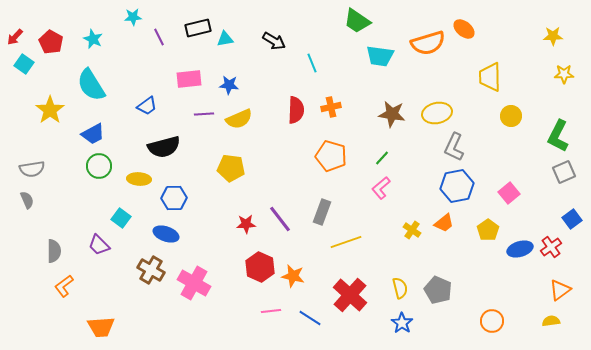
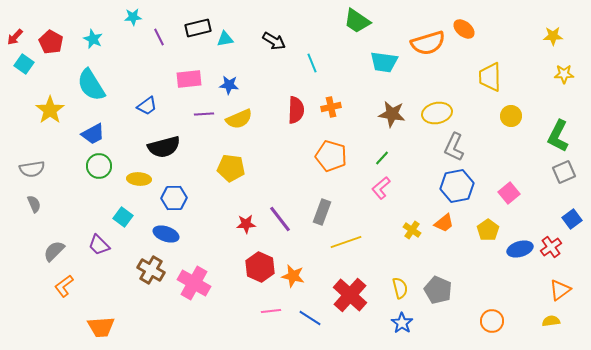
cyan trapezoid at (380, 56): moved 4 px right, 6 px down
gray semicircle at (27, 200): moved 7 px right, 4 px down
cyan square at (121, 218): moved 2 px right, 1 px up
gray semicircle at (54, 251): rotated 135 degrees counterclockwise
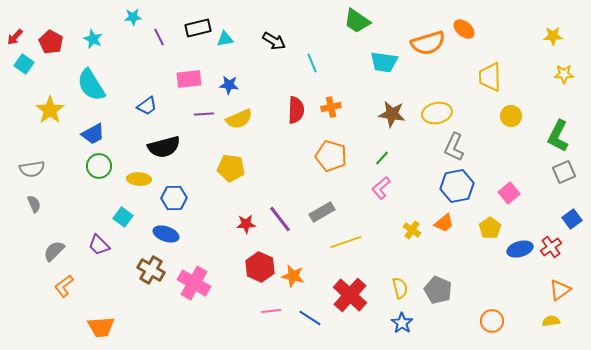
gray rectangle at (322, 212): rotated 40 degrees clockwise
yellow pentagon at (488, 230): moved 2 px right, 2 px up
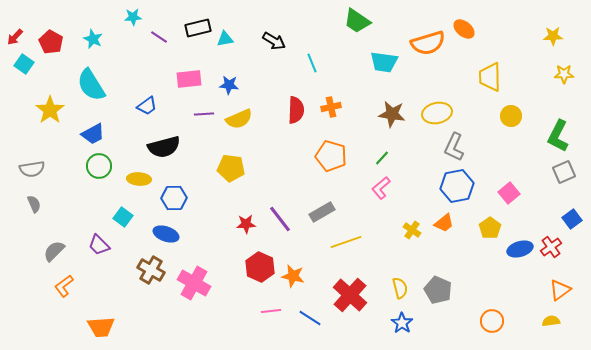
purple line at (159, 37): rotated 30 degrees counterclockwise
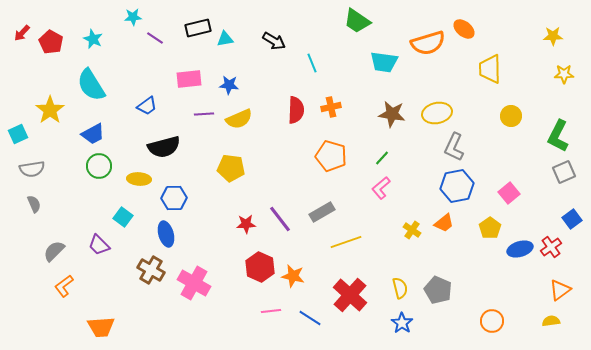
red arrow at (15, 37): moved 7 px right, 4 px up
purple line at (159, 37): moved 4 px left, 1 px down
cyan square at (24, 64): moved 6 px left, 70 px down; rotated 30 degrees clockwise
yellow trapezoid at (490, 77): moved 8 px up
blue ellipse at (166, 234): rotated 55 degrees clockwise
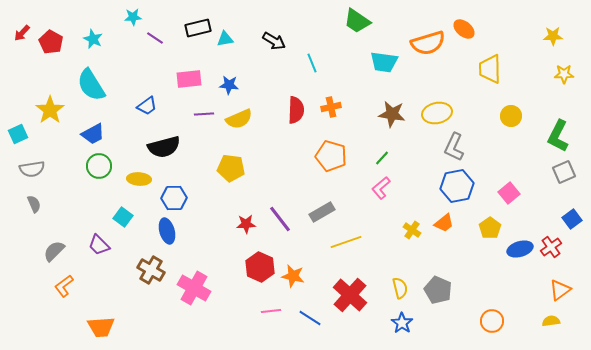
blue ellipse at (166, 234): moved 1 px right, 3 px up
pink cross at (194, 283): moved 5 px down
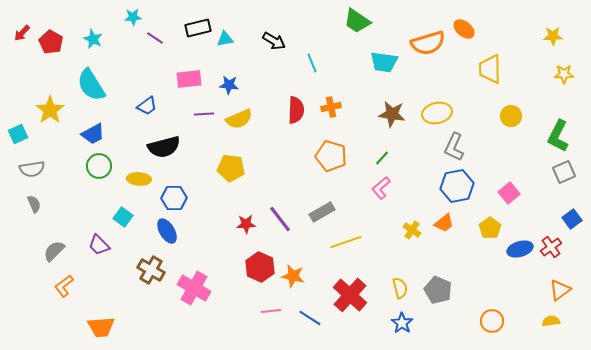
blue ellipse at (167, 231): rotated 15 degrees counterclockwise
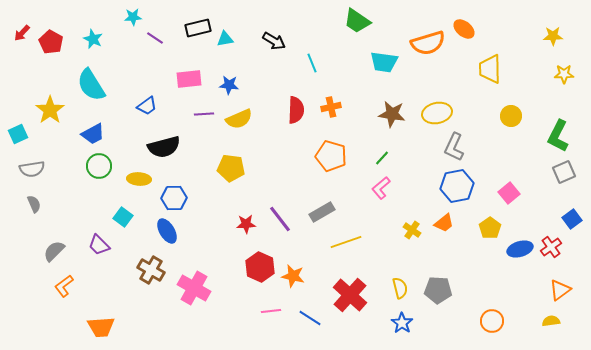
gray pentagon at (438, 290): rotated 20 degrees counterclockwise
